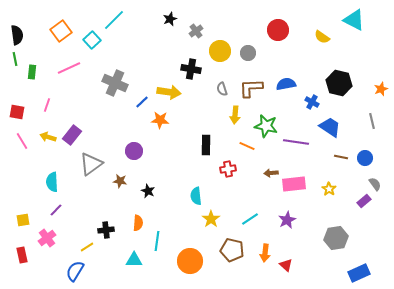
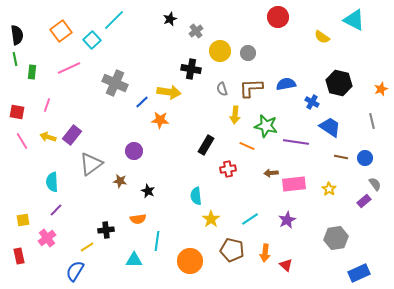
red circle at (278, 30): moved 13 px up
black rectangle at (206, 145): rotated 30 degrees clockwise
orange semicircle at (138, 223): moved 4 px up; rotated 77 degrees clockwise
red rectangle at (22, 255): moved 3 px left, 1 px down
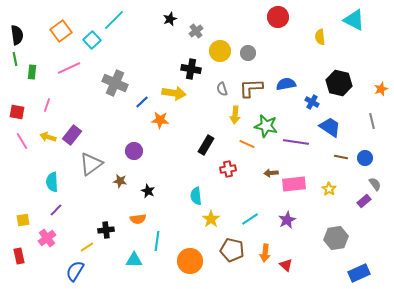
yellow semicircle at (322, 37): moved 2 px left; rotated 49 degrees clockwise
yellow arrow at (169, 92): moved 5 px right, 1 px down
orange line at (247, 146): moved 2 px up
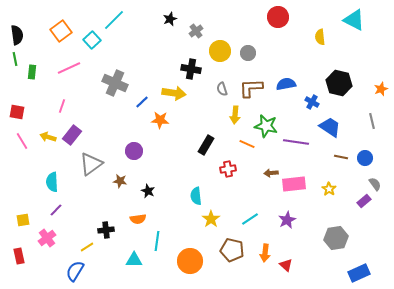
pink line at (47, 105): moved 15 px right, 1 px down
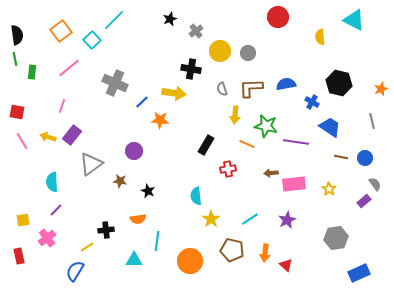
pink line at (69, 68): rotated 15 degrees counterclockwise
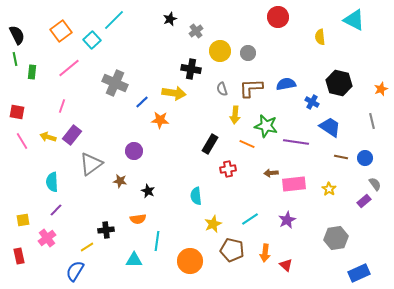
black semicircle at (17, 35): rotated 18 degrees counterclockwise
black rectangle at (206, 145): moved 4 px right, 1 px up
yellow star at (211, 219): moved 2 px right, 5 px down; rotated 12 degrees clockwise
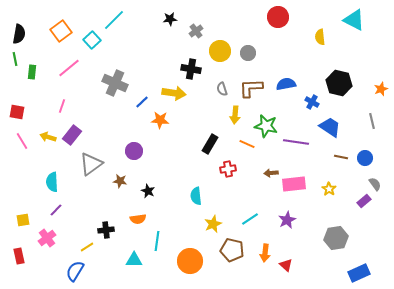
black star at (170, 19): rotated 16 degrees clockwise
black semicircle at (17, 35): moved 2 px right, 1 px up; rotated 36 degrees clockwise
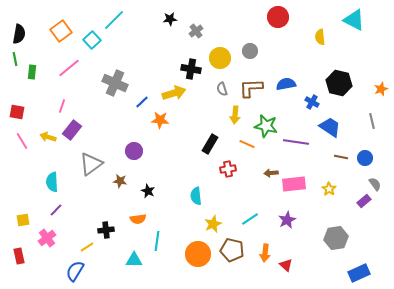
yellow circle at (220, 51): moved 7 px down
gray circle at (248, 53): moved 2 px right, 2 px up
yellow arrow at (174, 93): rotated 25 degrees counterclockwise
purple rectangle at (72, 135): moved 5 px up
orange circle at (190, 261): moved 8 px right, 7 px up
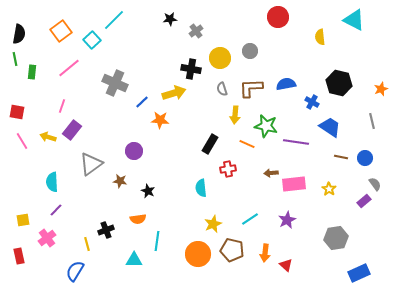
cyan semicircle at (196, 196): moved 5 px right, 8 px up
black cross at (106, 230): rotated 14 degrees counterclockwise
yellow line at (87, 247): moved 3 px up; rotated 72 degrees counterclockwise
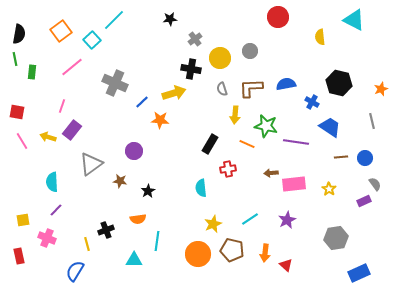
gray cross at (196, 31): moved 1 px left, 8 px down
pink line at (69, 68): moved 3 px right, 1 px up
brown line at (341, 157): rotated 16 degrees counterclockwise
black star at (148, 191): rotated 16 degrees clockwise
purple rectangle at (364, 201): rotated 16 degrees clockwise
pink cross at (47, 238): rotated 30 degrees counterclockwise
